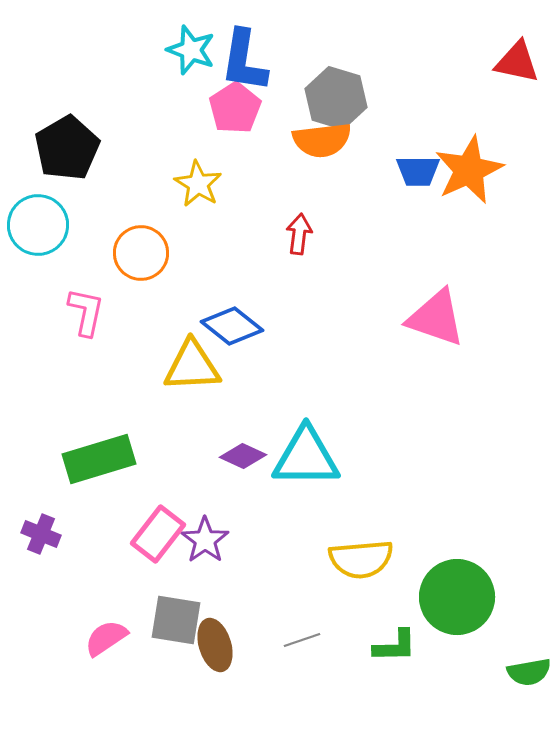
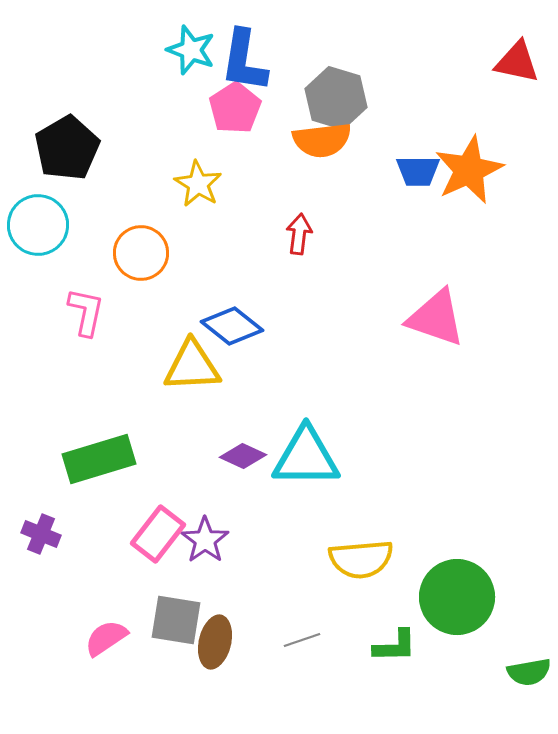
brown ellipse: moved 3 px up; rotated 30 degrees clockwise
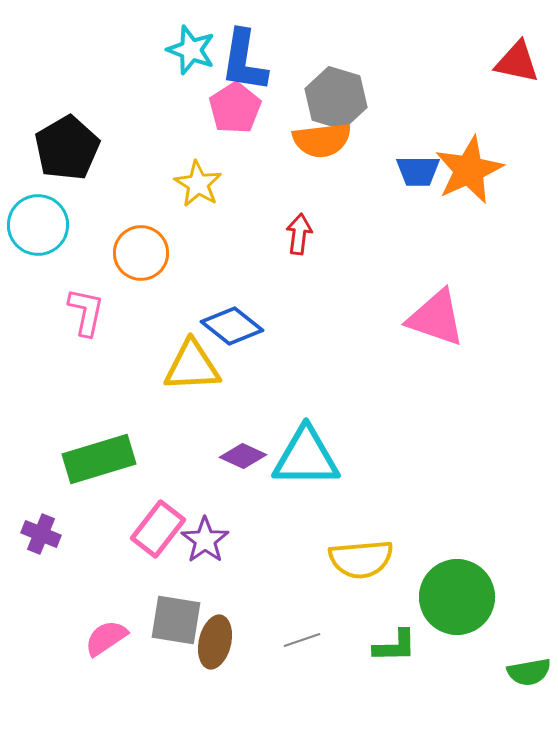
pink rectangle: moved 5 px up
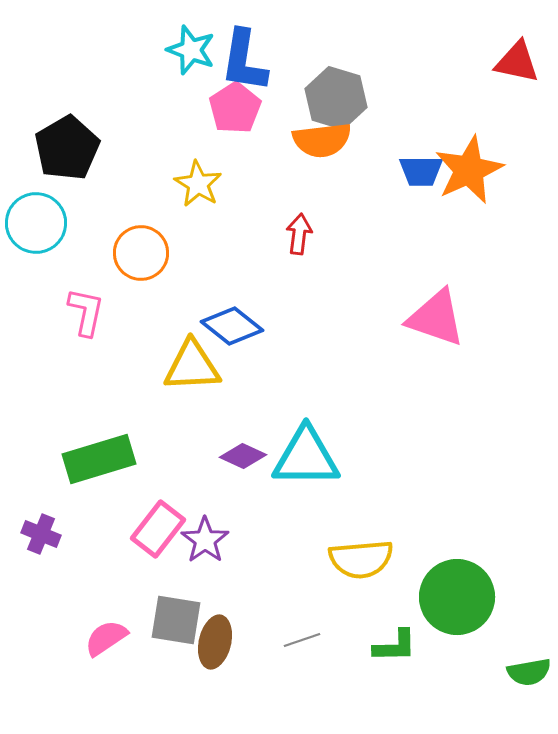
blue trapezoid: moved 3 px right
cyan circle: moved 2 px left, 2 px up
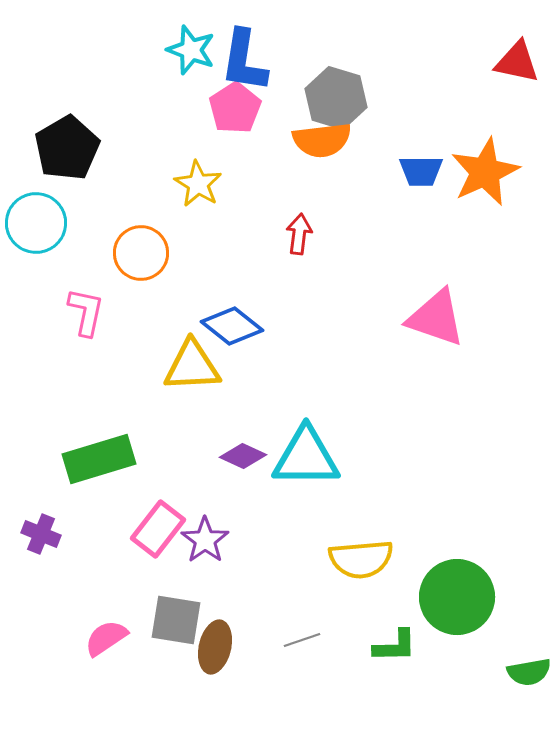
orange star: moved 16 px right, 2 px down
brown ellipse: moved 5 px down
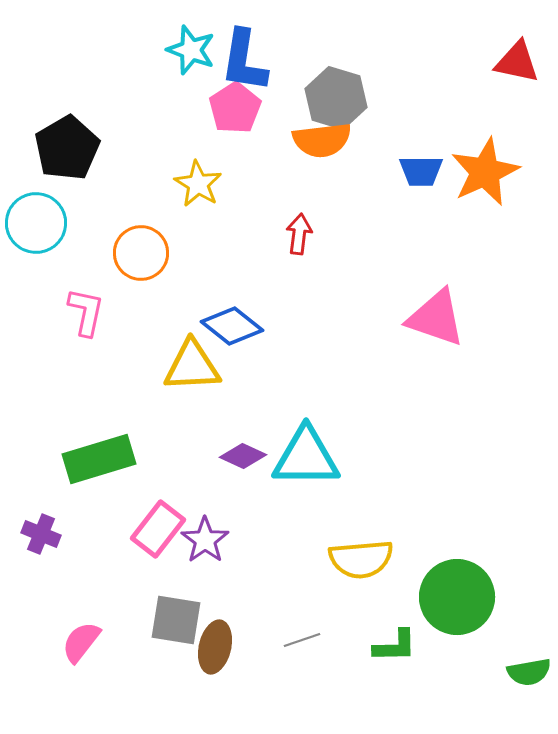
pink semicircle: moved 25 px left, 4 px down; rotated 18 degrees counterclockwise
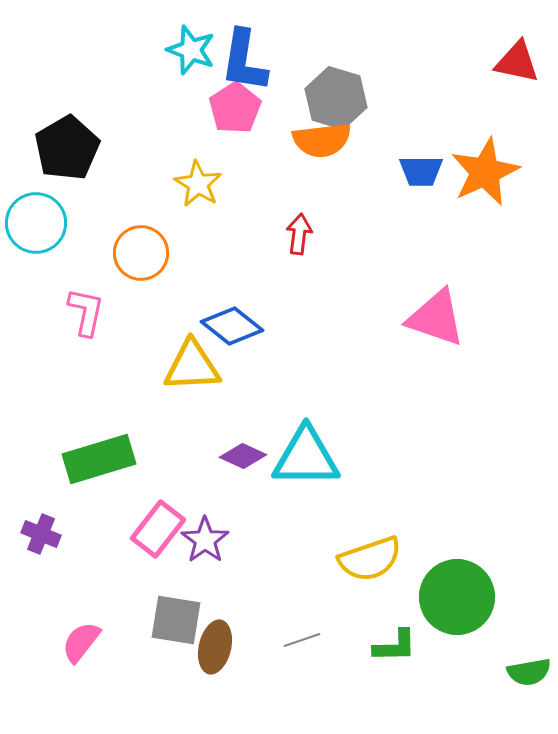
yellow semicircle: moved 9 px right; rotated 14 degrees counterclockwise
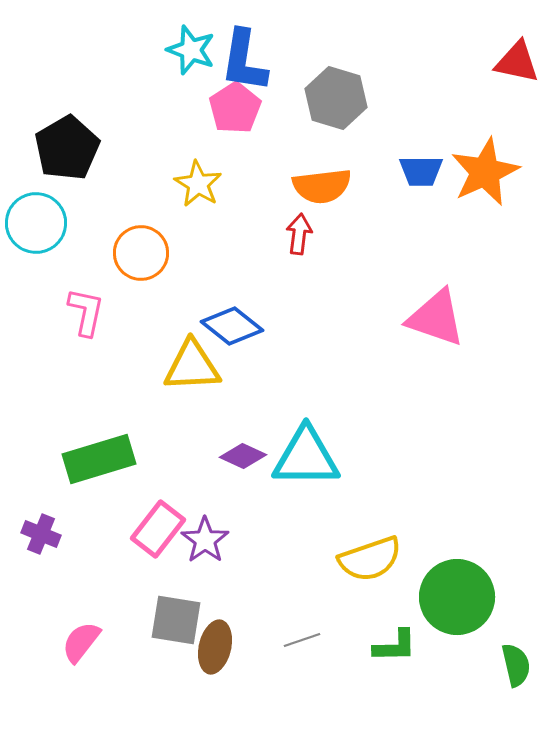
orange semicircle: moved 46 px down
green semicircle: moved 13 px left, 7 px up; rotated 93 degrees counterclockwise
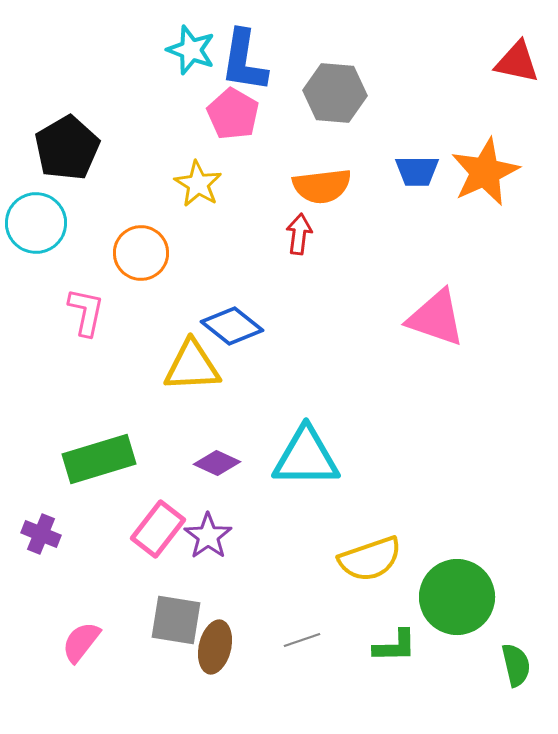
gray hexagon: moved 1 px left, 5 px up; rotated 12 degrees counterclockwise
pink pentagon: moved 2 px left, 6 px down; rotated 9 degrees counterclockwise
blue trapezoid: moved 4 px left
purple diamond: moved 26 px left, 7 px down
purple star: moved 3 px right, 4 px up
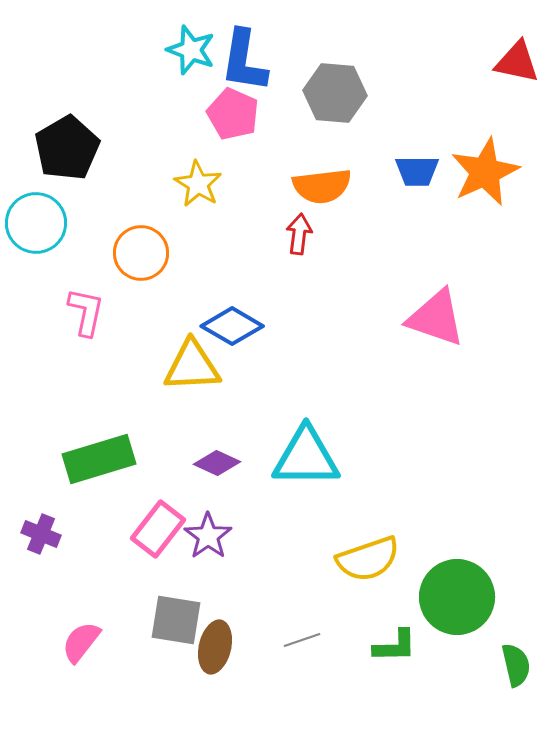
pink pentagon: rotated 6 degrees counterclockwise
blue diamond: rotated 8 degrees counterclockwise
yellow semicircle: moved 2 px left
